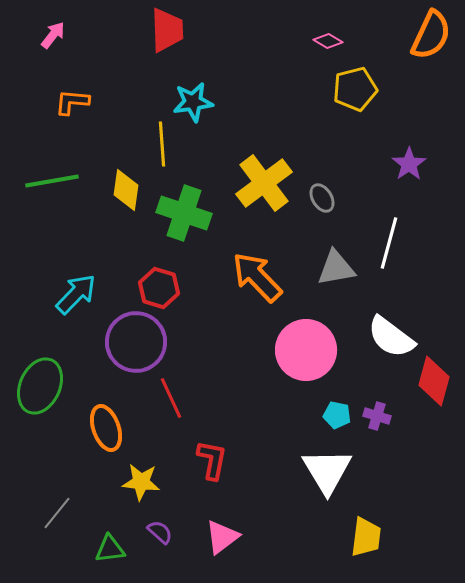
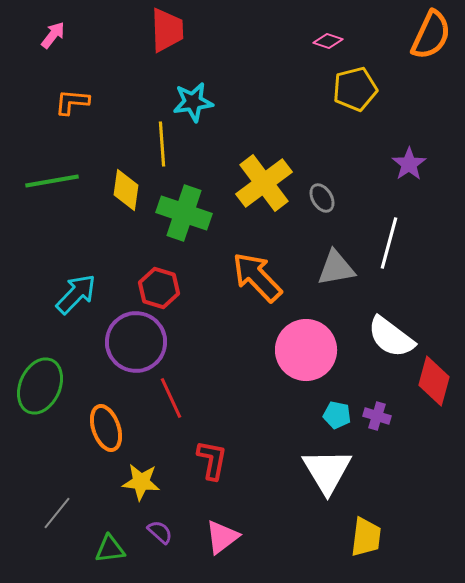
pink diamond: rotated 12 degrees counterclockwise
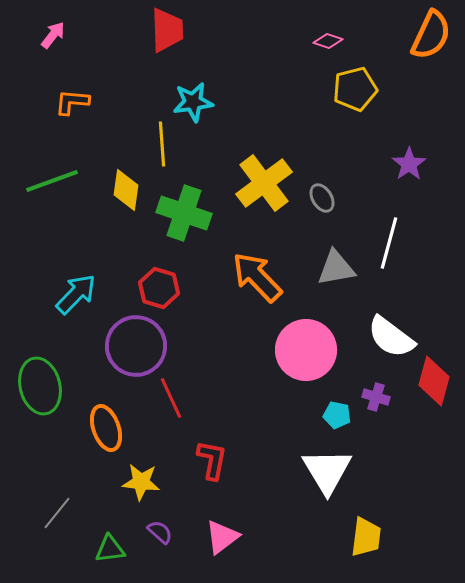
green line: rotated 10 degrees counterclockwise
purple circle: moved 4 px down
green ellipse: rotated 38 degrees counterclockwise
purple cross: moved 1 px left, 19 px up
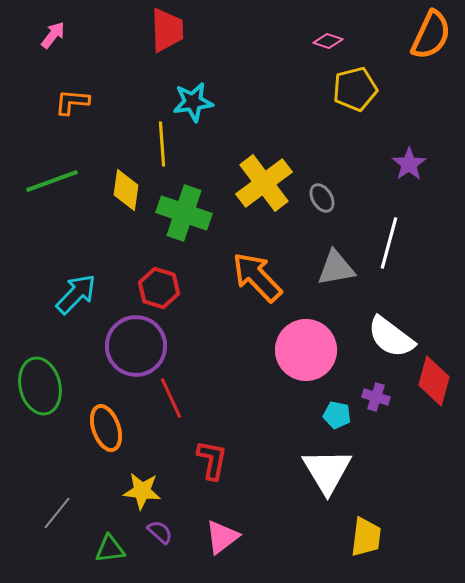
yellow star: moved 1 px right, 9 px down
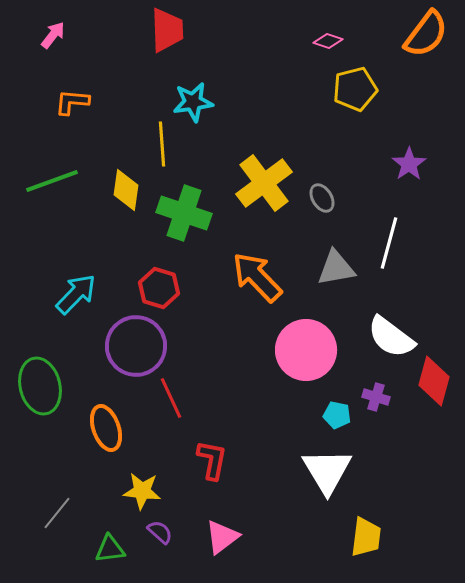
orange semicircle: moved 5 px left, 1 px up; rotated 12 degrees clockwise
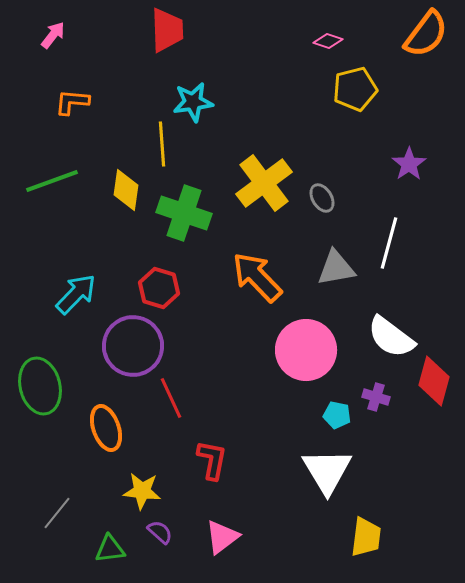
purple circle: moved 3 px left
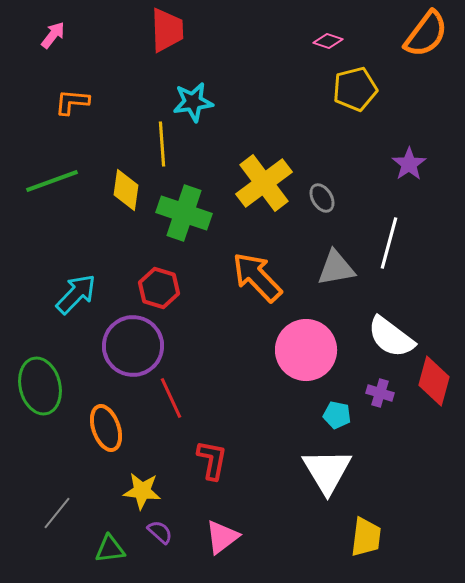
purple cross: moved 4 px right, 4 px up
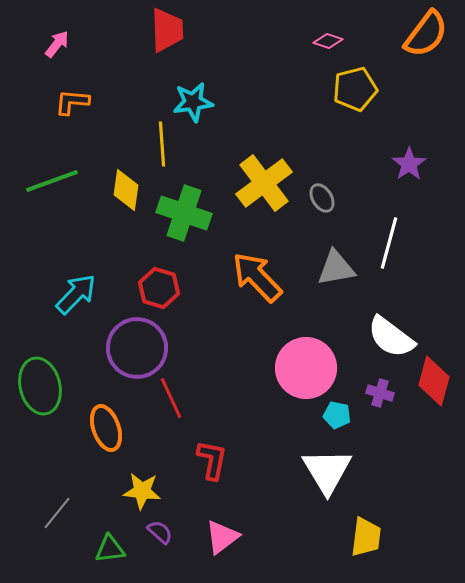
pink arrow: moved 4 px right, 9 px down
purple circle: moved 4 px right, 2 px down
pink circle: moved 18 px down
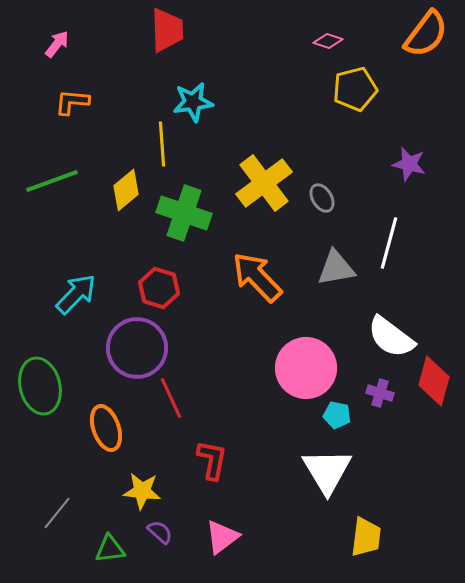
purple star: rotated 24 degrees counterclockwise
yellow diamond: rotated 42 degrees clockwise
